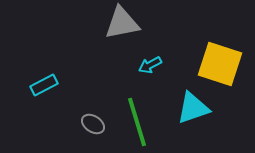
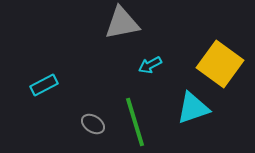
yellow square: rotated 18 degrees clockwise
green line: moved 2 px left
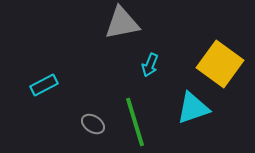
cyan arrow: rotated 40 degrees counterclockwise
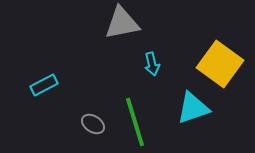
cyan arrow: moved 2 px right, 1 px up; rotated 35 degrees counterclockwise
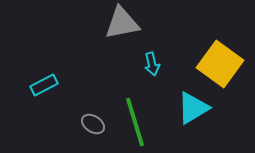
cyan triangle: rotated 12 degrees counterclockwise
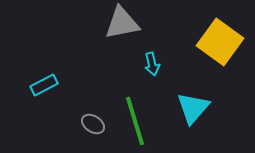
yellow square: moved 22 px up
cyan triangle: rotated 18 degrees counterclockwise
green line: moved 1 px up
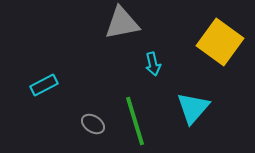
cyan arrow: moved 1 px right
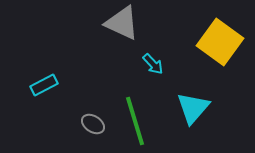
gray triangle: rotated 36 degrees clockwise
cyan arrow: rotated 30 degrees counterclockwise
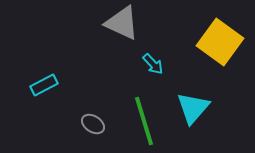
green line: moved 9 px right
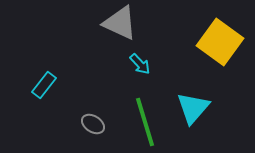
gray triangle: moved 2 px left
cyan arrow: moved 13 px left
cyan rectangle: rotated 24 degrees counterclockwise
green line: moved 1 px right, 1 px down
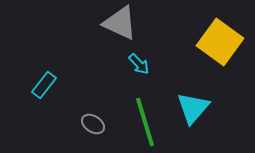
cyan arrow: moved 1 px left
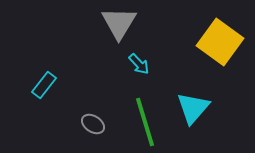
gray triangle: moved 1 px left; rotated 36 degrees clockwise
